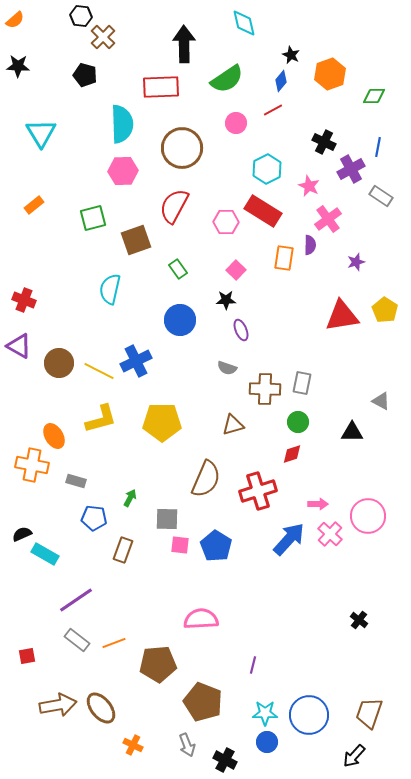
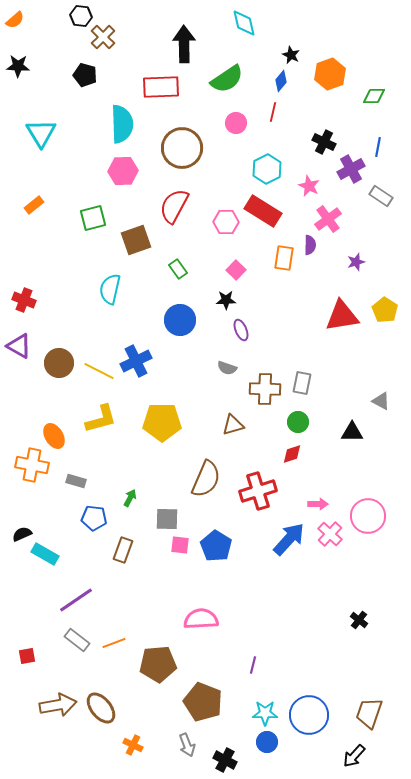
red line at (273, 110): moved 2 px down; rotated 48 degrees counterclockwise
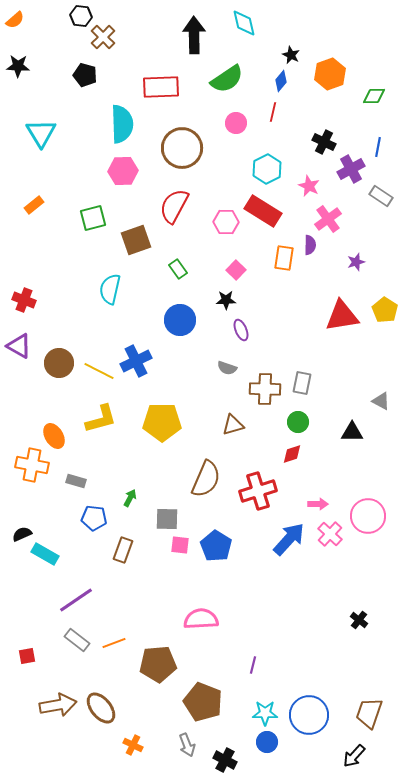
black arrow at (184, 44): moved 10 px right, 9 px up
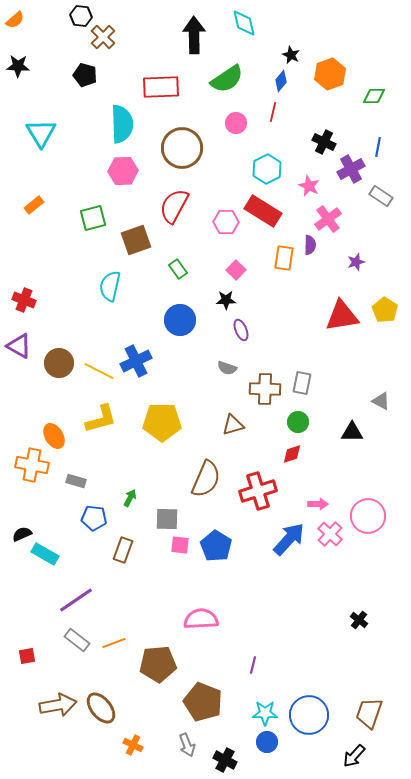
cyan semicircle at (110, 289): moved 3 px up
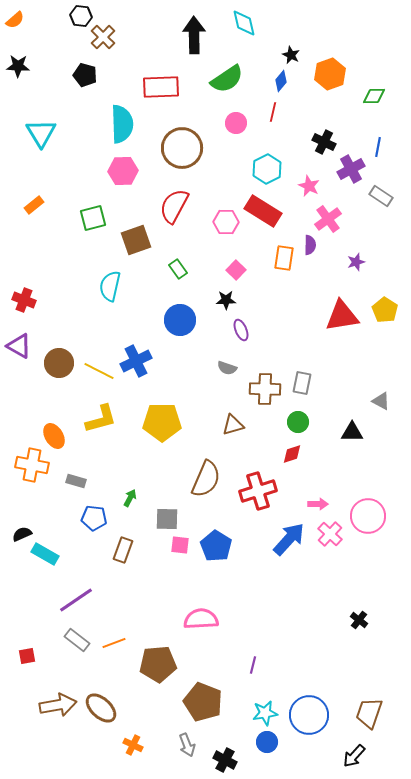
brown ellipse at (101, 708): rotated 8 degrees counterclockwise
cyan star at (265, 713): rotated 10 degrees counterclockwise
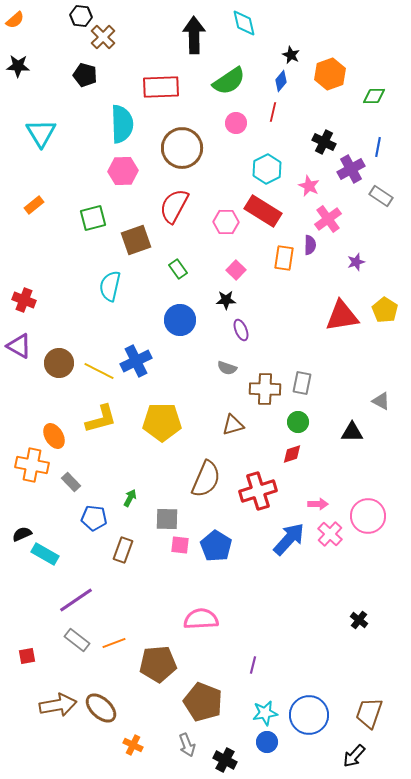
green semicircle at (227, 79): moved 2 px right, 2 px down
gray rectangle at (76, 481): moved 5 px left, 1 px down; rotated 30 degrees clockwise
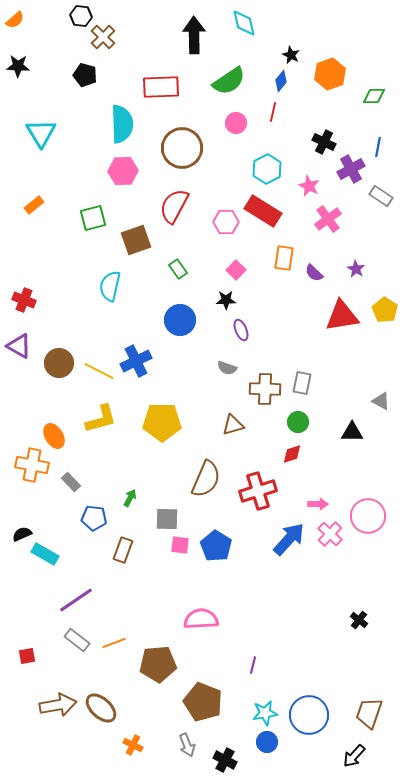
purple semicircle at (310, 245): moved 4 px right, 28 px down; rotated 132 degrees clockwise
purple star at (356, 262): moved 7 px down; rotated 24 degrees counterclockwise
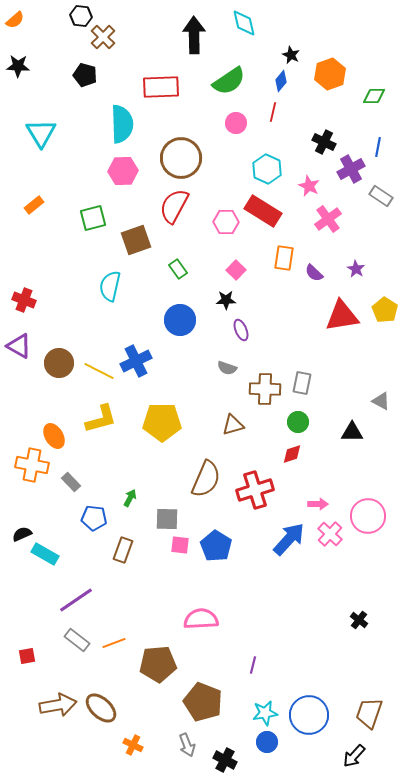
brown circle at (182, 148): moved 1 px left, 10 px down
cyan hexagon at (267, 169): rotated 8 degrees counterclockwise
red cross at (258, 491): moved 3 px left, 1 px up
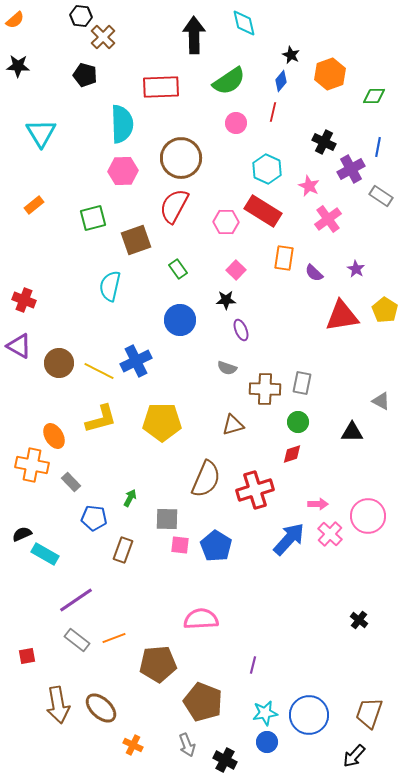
orange line at (114, 643): moved 5 px up
brown arrow at (58, 705): rotated 90 degrees clockwise
